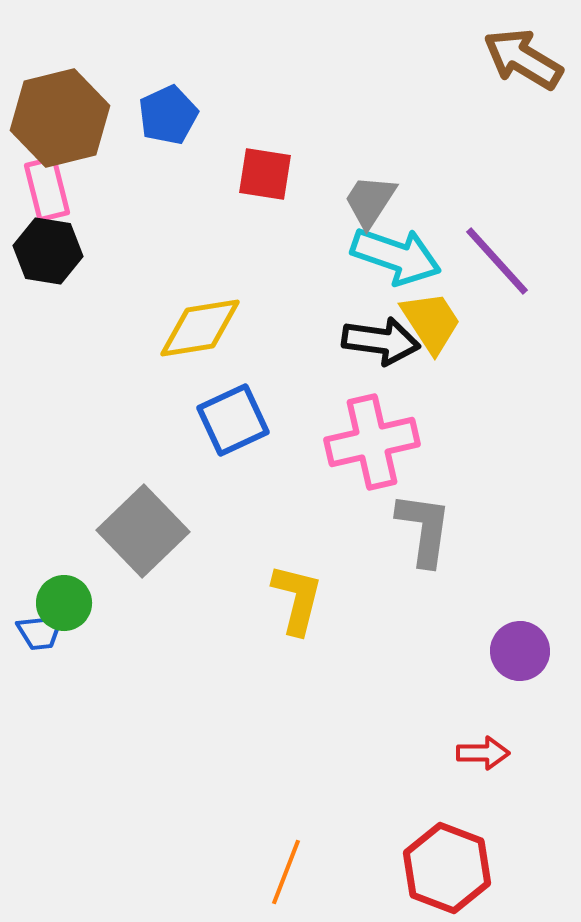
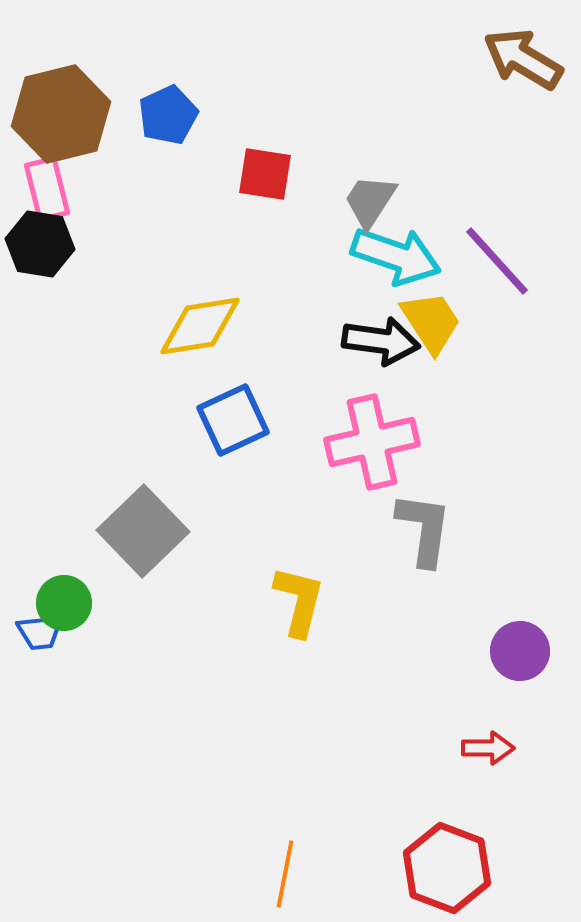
brown hexagon: moved 1 px right, 4 px up
black hexagon: moved 8 px left, 7 px up
yellow diamond: moved 2 px up
yellow L-shape: moved 2 px right, 2 px down
red arrow: moved 5 px right, 5 px up
orange line: moved 1 px left, 2 px down; rotated 10 degrees counterclockwise
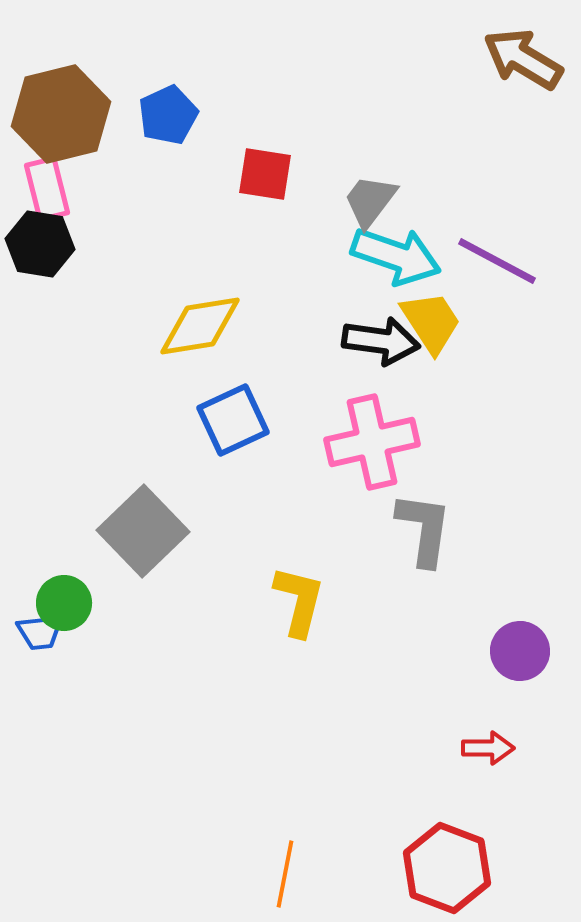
gray trapezoid: rotated 4 degrees clockwise
purple line: rotated 20 degrees counterclockwise
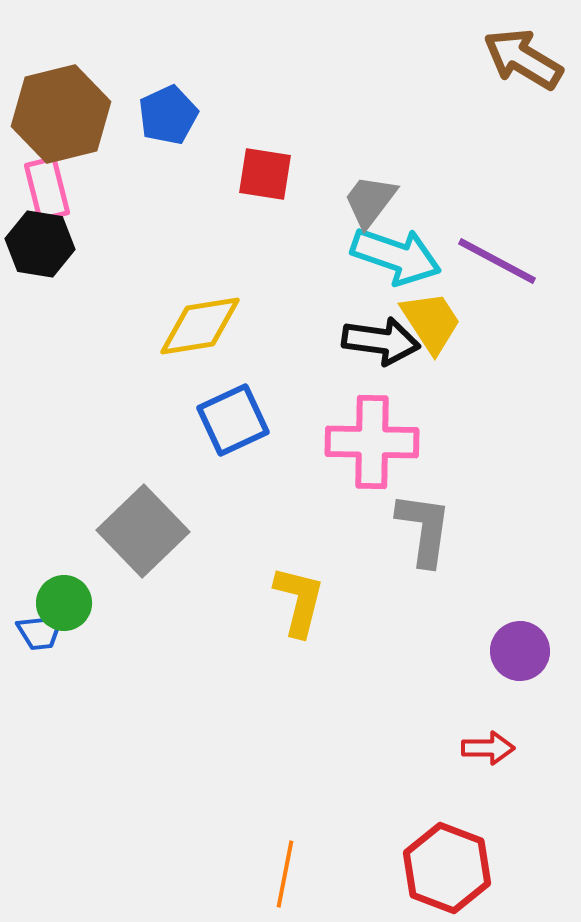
pink cross: rotated 14 degrees clockwise
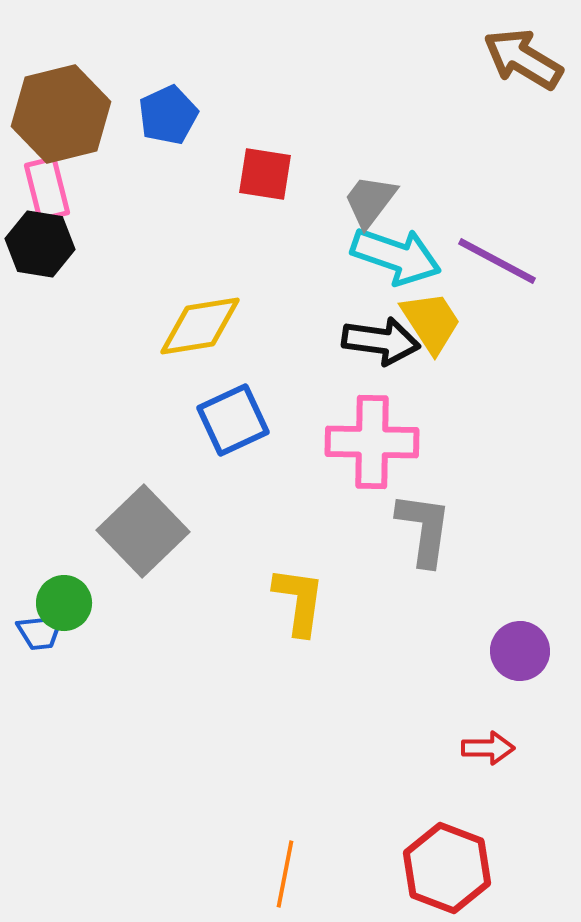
yellow L-shape: rotated 6 degrees counterclockwise
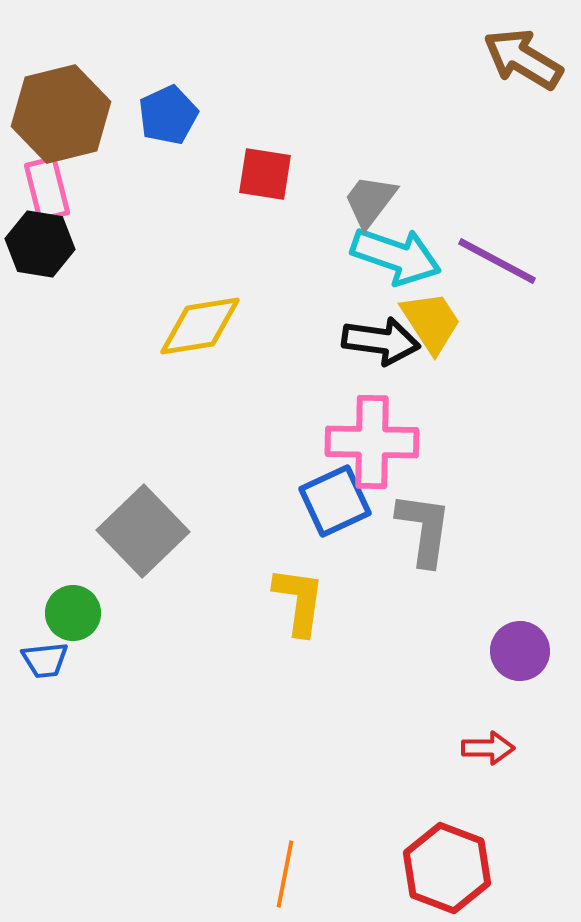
blue square: moved 102 px right, 81 px down
green circle: moved 9 px right, 10 px down
blue trapezoid: moved 5 px right, 28 px down
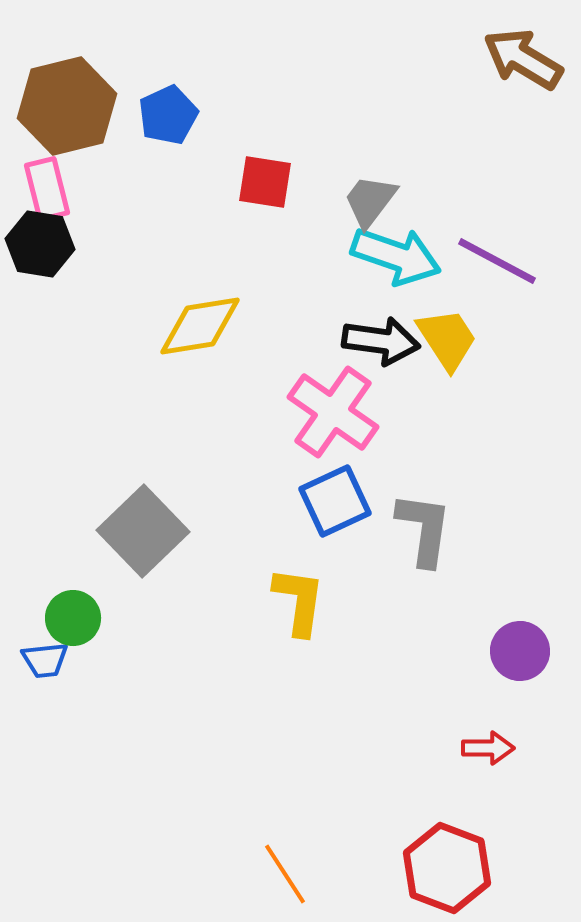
brown hexagon: moved 6 px right, 8 px up
red square: moved 8 px down
yellow trapezoid: moved 16 px right, 17 px down
pink cross: moved 39 px left, 30 px up; rotated 34 degrees clockwise
green circle: moved 5 px down
orange line: rotated 44 degrees counterclockwise
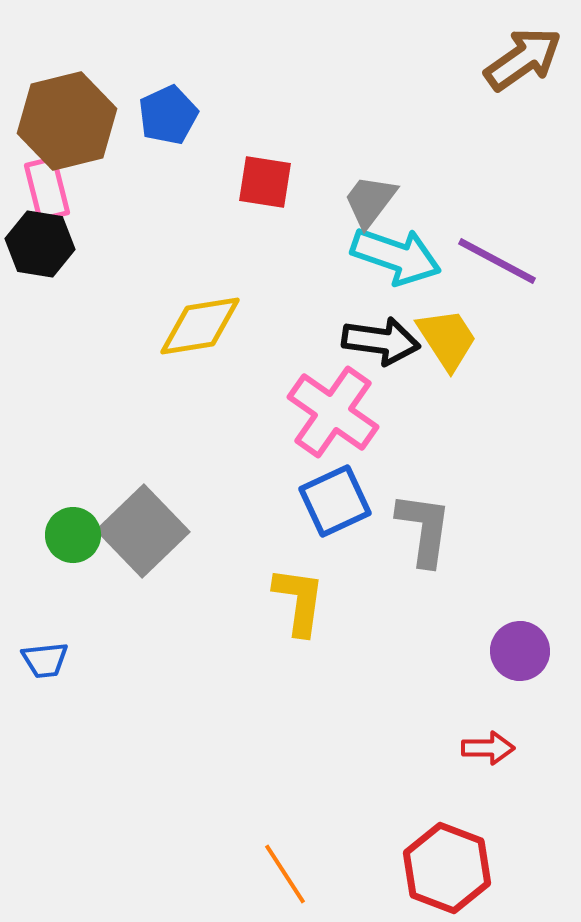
brown arrow: rotated 114 degrees clockwise
brown hexagon: moved 15 px down
green circle: moved 83 px up
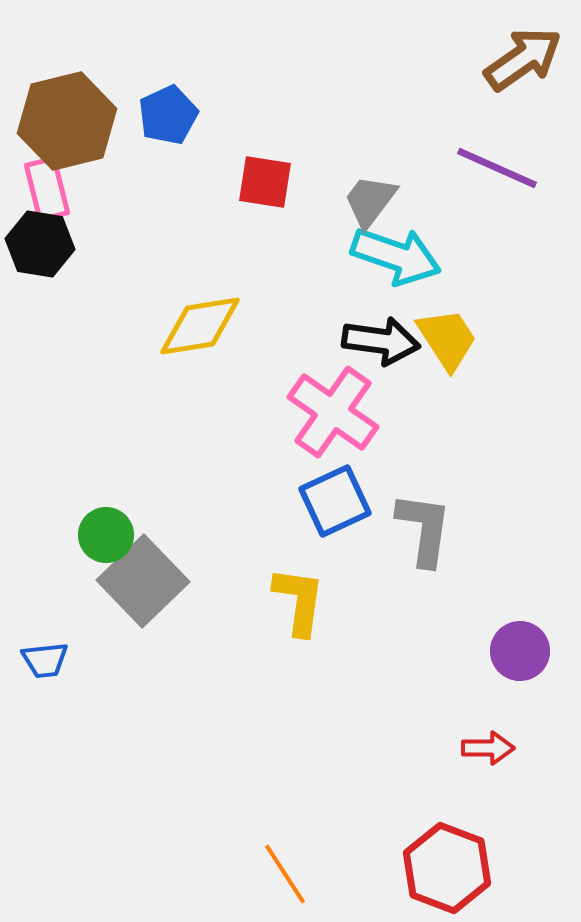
purple line: moved 93 px up; rotated 4 degrees counterclockwise
gray square: moved 50 px down
green circle: moved 33 px right
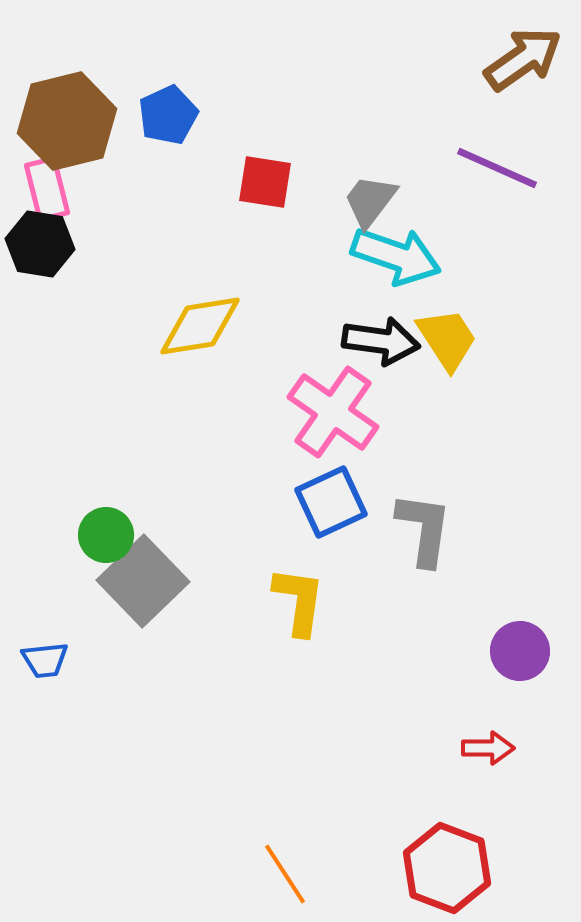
blue square: moved 4 px left, 1 px down
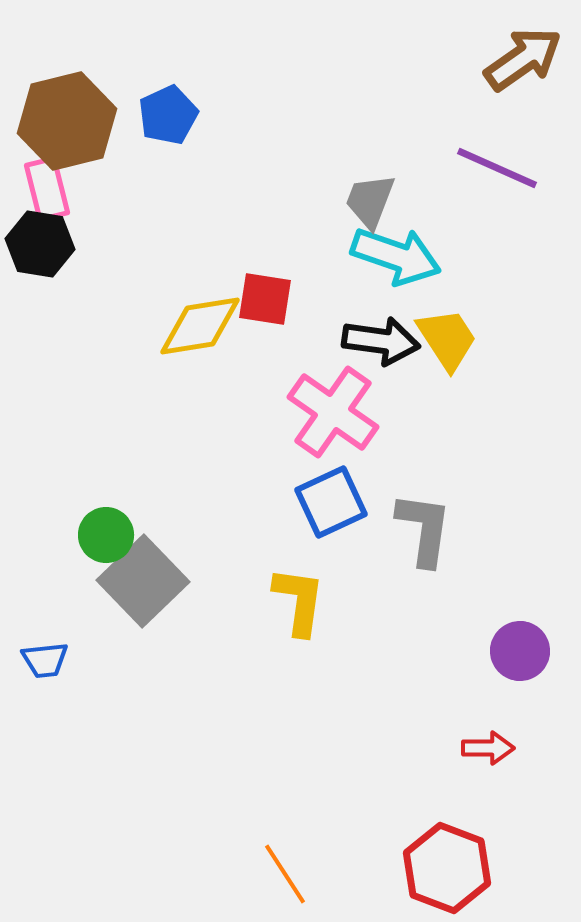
red square: moved 117 px down
gray trapezoid: rotated 16 degrees counterclockwise
